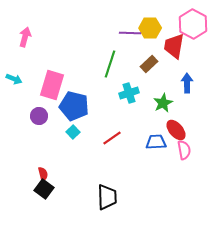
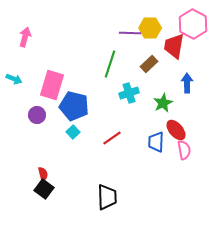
purple circle: moved 2 px left, 1 px up
blue trapezoid: rotated 85 degrees counterclockwise
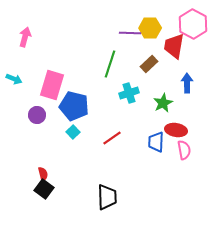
red ellipse: rotated 40 degrees counterclockwise
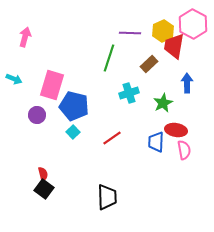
yellow hexagon: moved 13 px right, 3 px down; rotated 25 degrees counterclockwise
green line: moved 1 px left, 6 px up
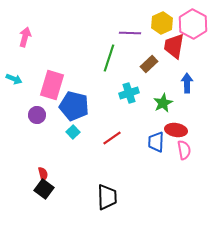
yellow hexagon: moved 1 px left, 8 px up
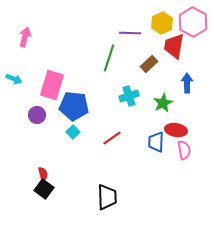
pink hexagon: moved 2 px up
cyan cross: moved 3 px down
blue pentagon: rotated 8 degrees counterclockwise
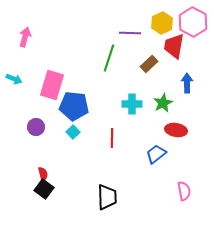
cyan cross: moved 3 px right, 8 px down; rotated 18 degrees clockwise
purple circle: moved 1 px left, 12 px down
red line: rotated 54 degrees counterclockwise
blue trapezoid: moved 12 px down; rotated 50 degrees clockwise
pink semicircle: moved 41 px down
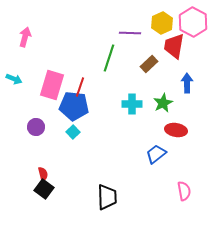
red line: moved 32 px left, 51 px up; rotated 18 degrees clockwise
